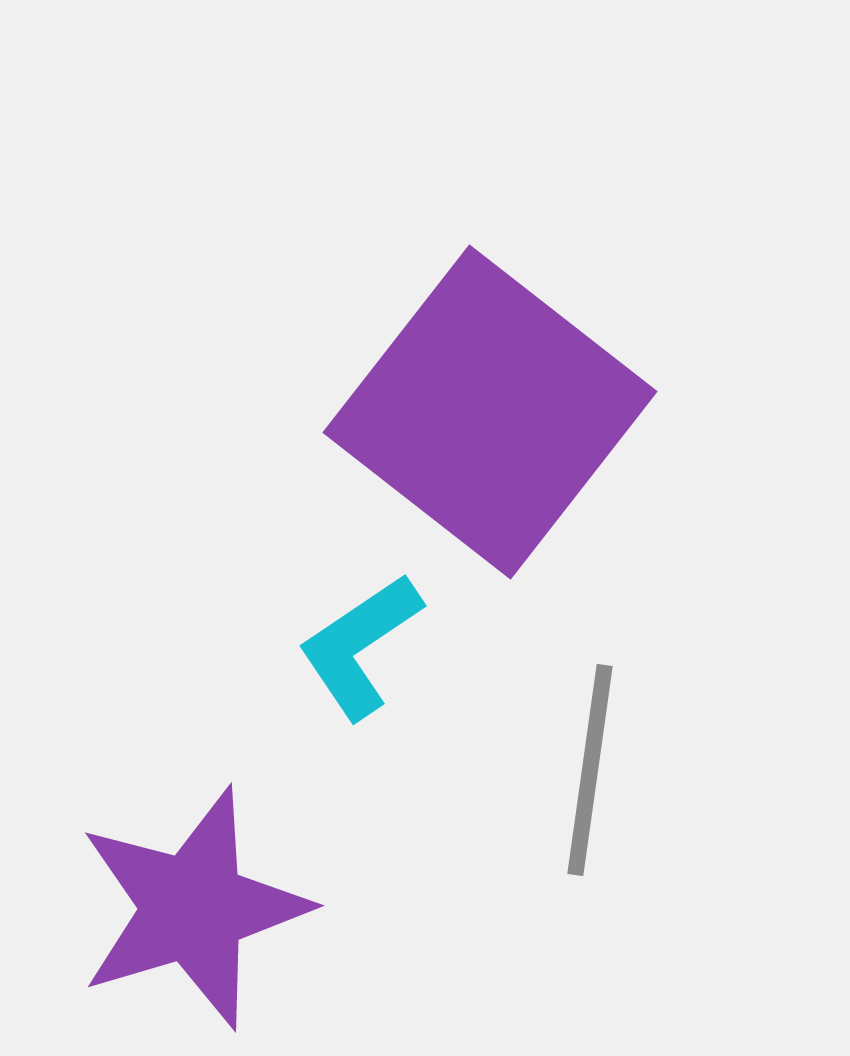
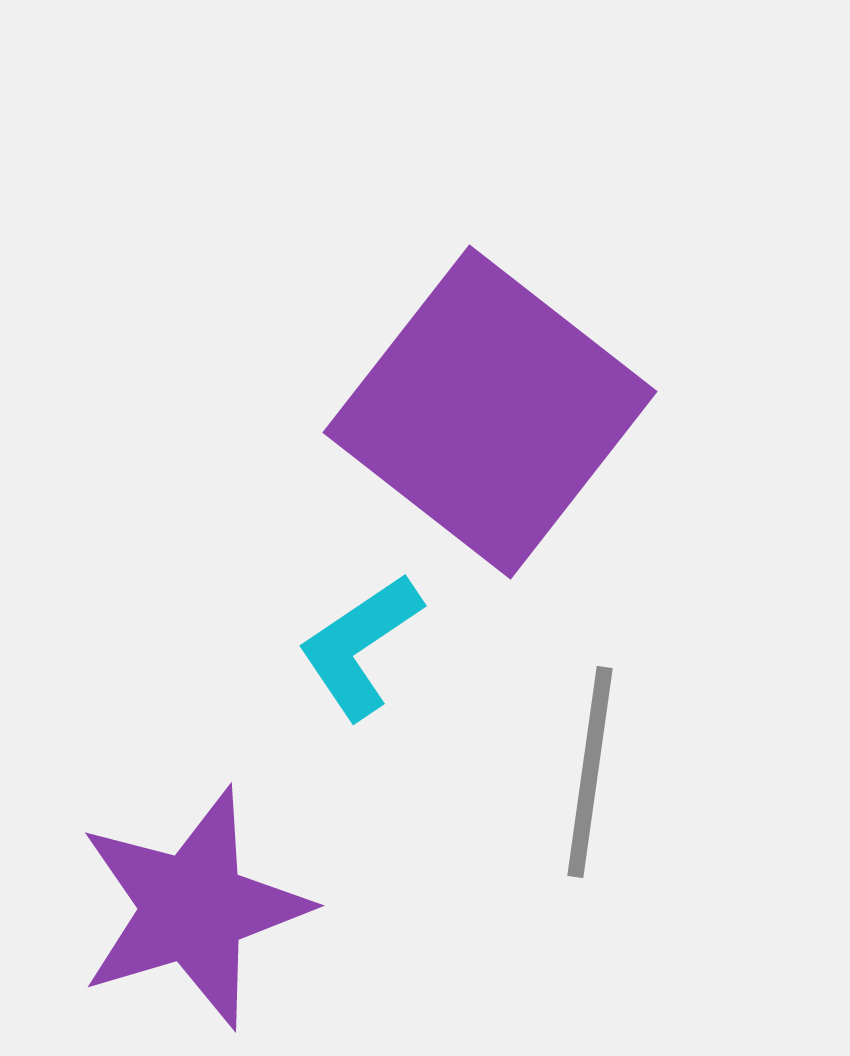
gray line: moved 2 px down
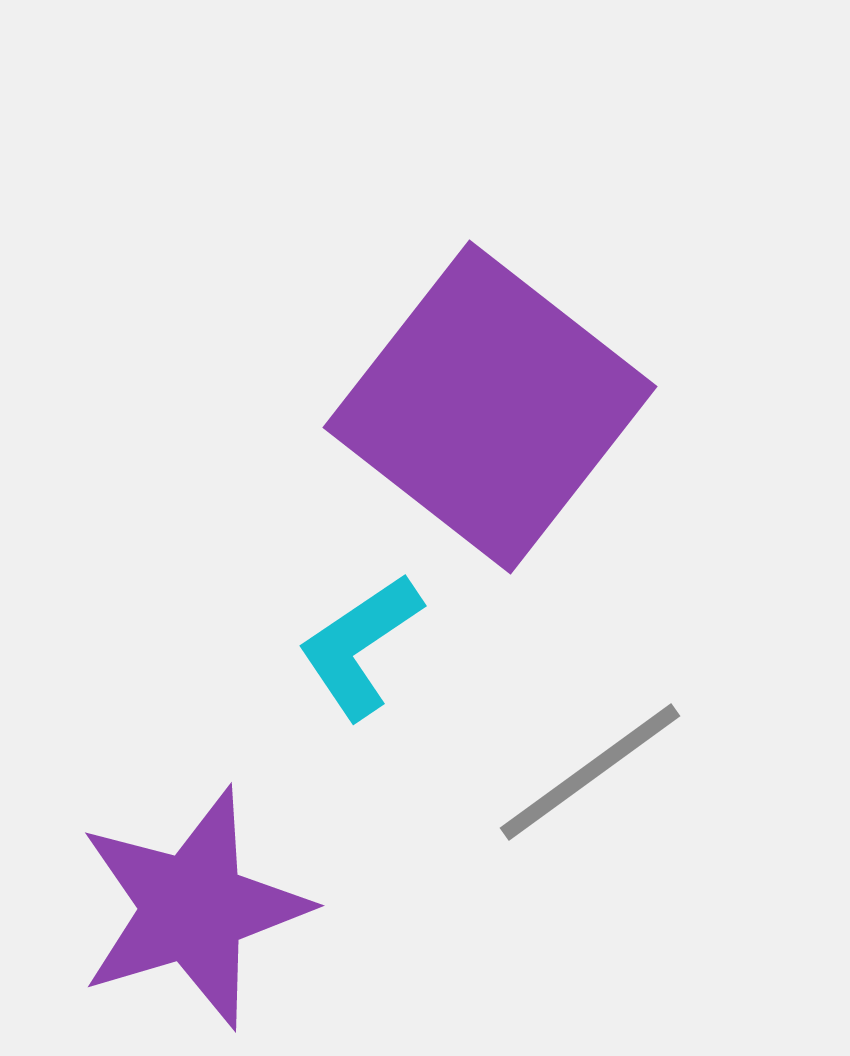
purple square: moved 5 px up
gray line: rotated 46 degrees clockwise
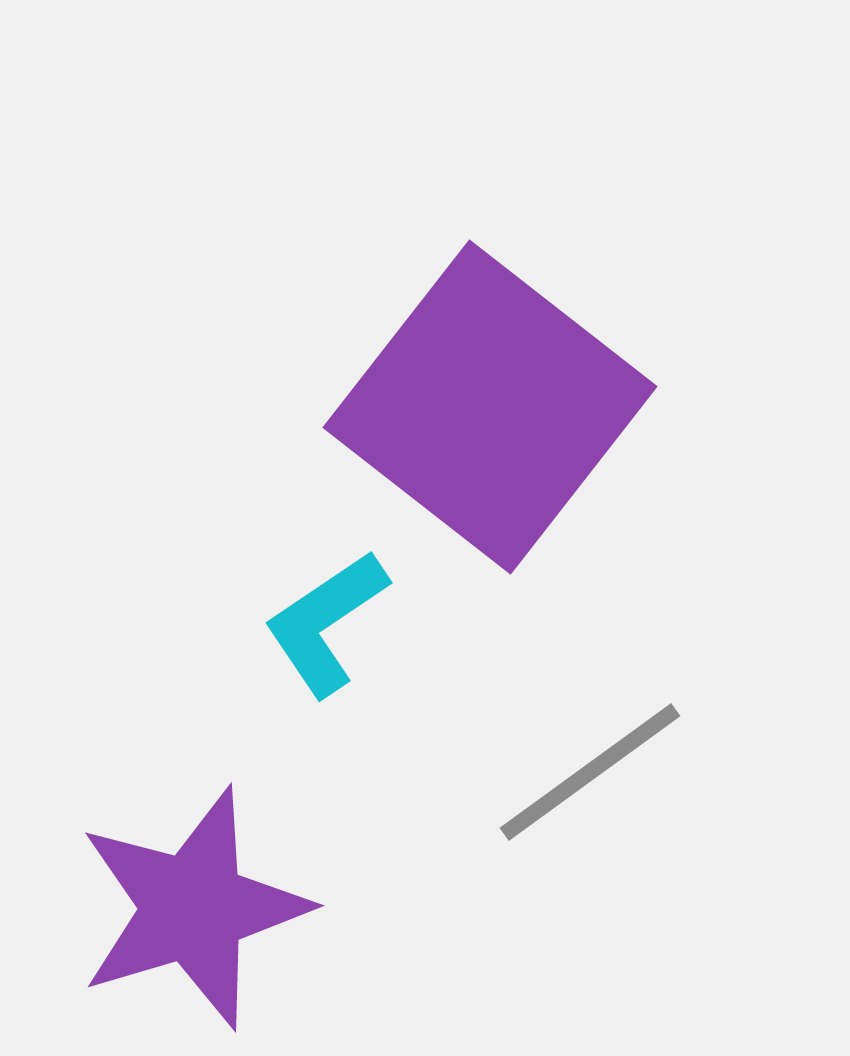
cyan L-shape: moved 34 px left, 23 px up
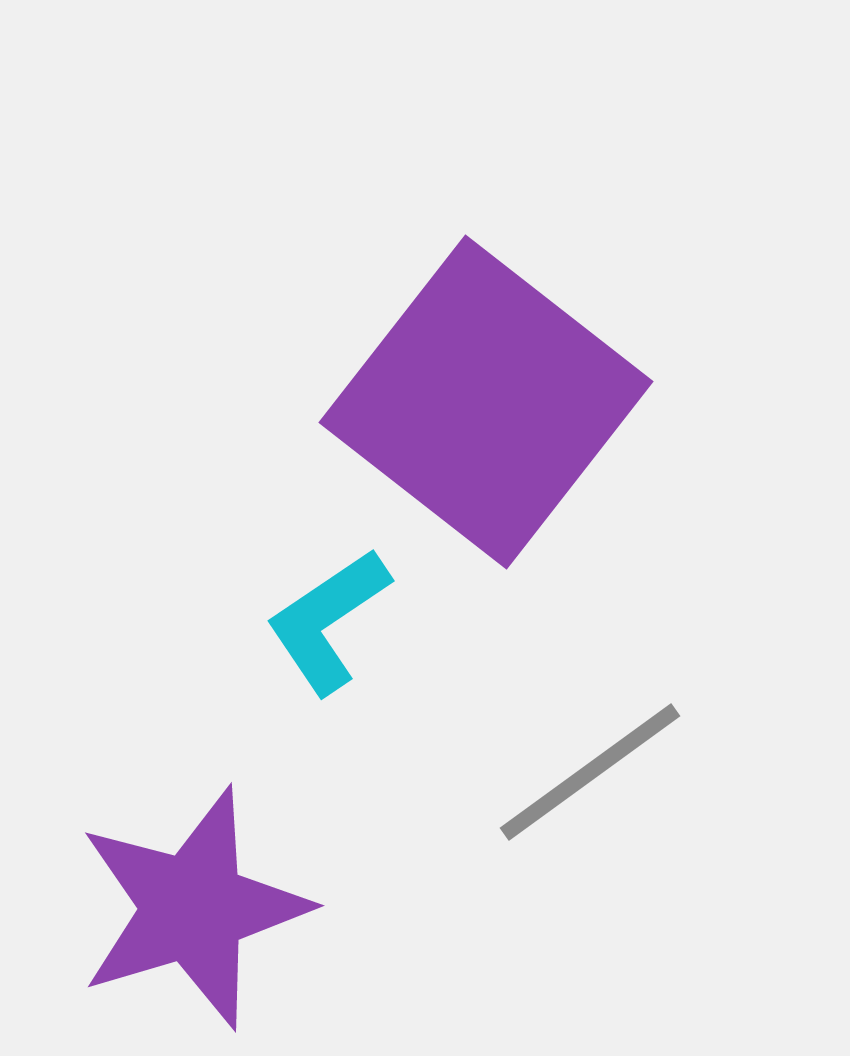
purple square: moved 4 px left, 5 px up
cyan L-shape: moved 2 px right, 2 px up
